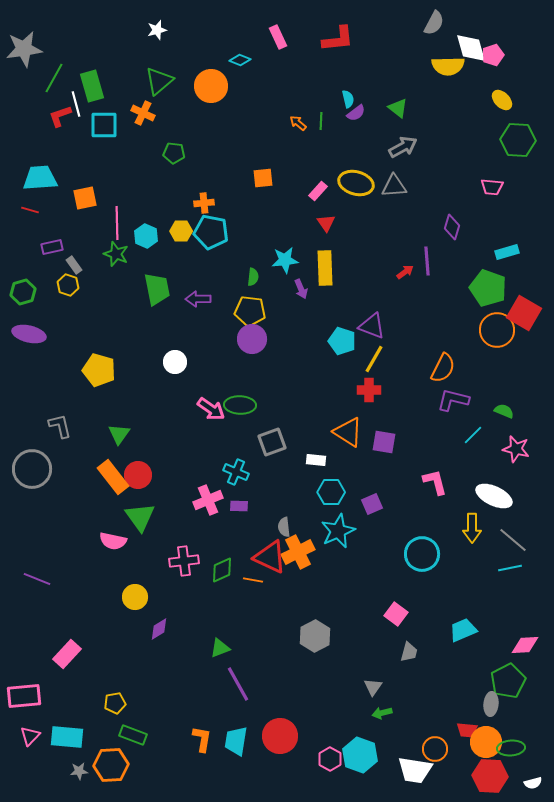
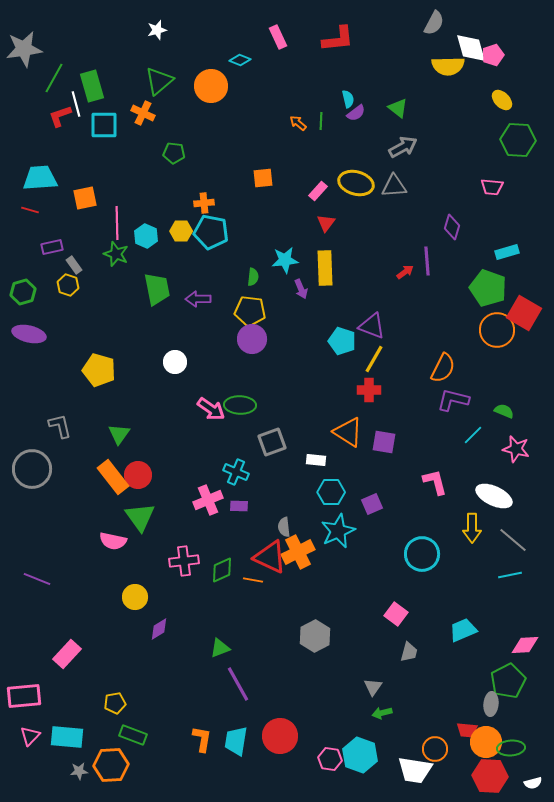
red triangle at (326, 223): rotated 12 degrees clockwise
cyan line at (510, 568): moved 7 px down
pink hexagon at (330, 759): rotated 20 degrees counterclockwise
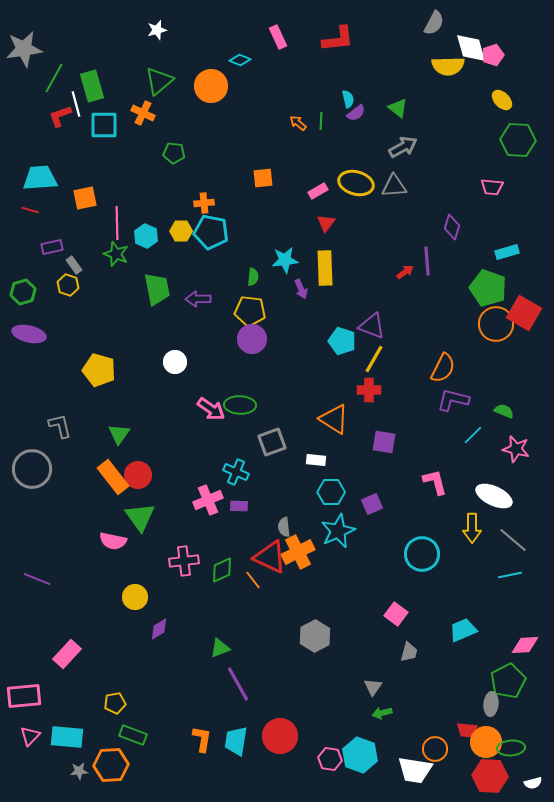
pink rectangle at (318, 191): rotated 18 degrees clockwise
orange circle at (497, 330): moved 1 px left, 6 px up
orange triangle at (348, 432): moved 14 px left, 13 px up
orange line at (253, 580): rotated 42 degrees clockwise
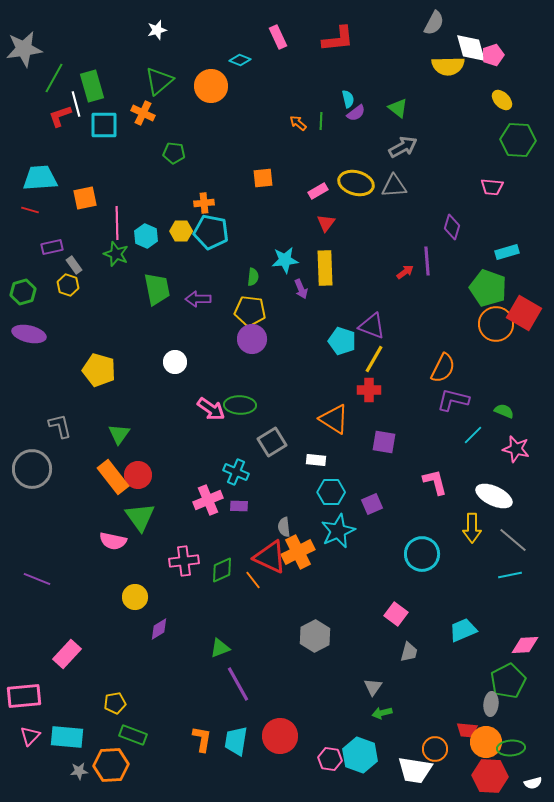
gray square at (272, 442): rotated 12 degrees counterclockwise
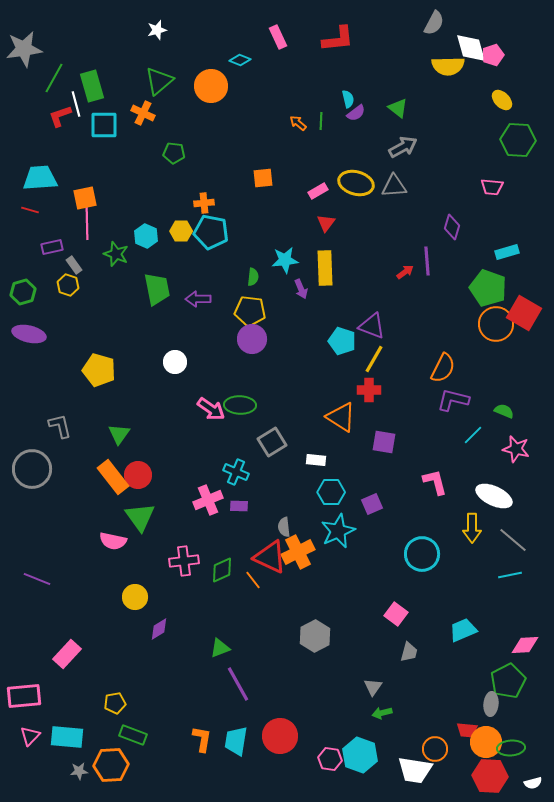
pink line at (117, 223): moved 30 px left
orange triangle at (334, 419): moved 7 px right, 2 px up
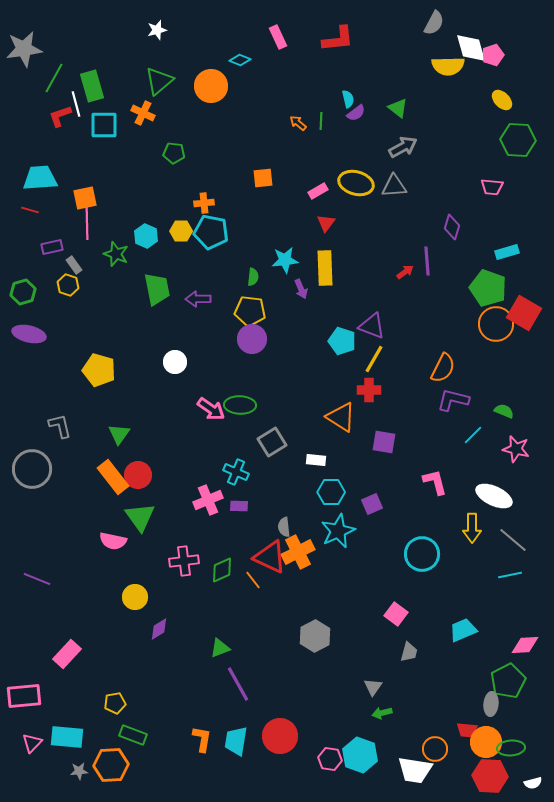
pink triangle at (30, 736): moved 2 px right, 7 px down
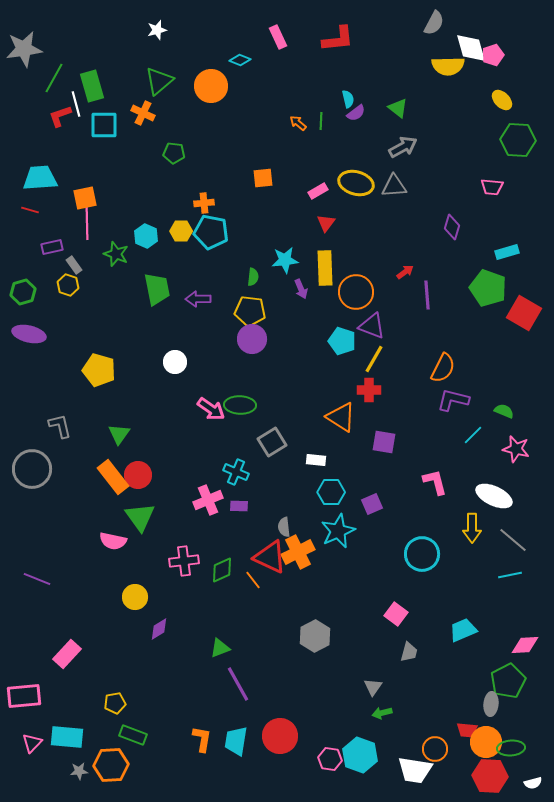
purple line at (427, 261): moved 34 px down
orange circle at (496, 324): moved 140 px left, 32 px up
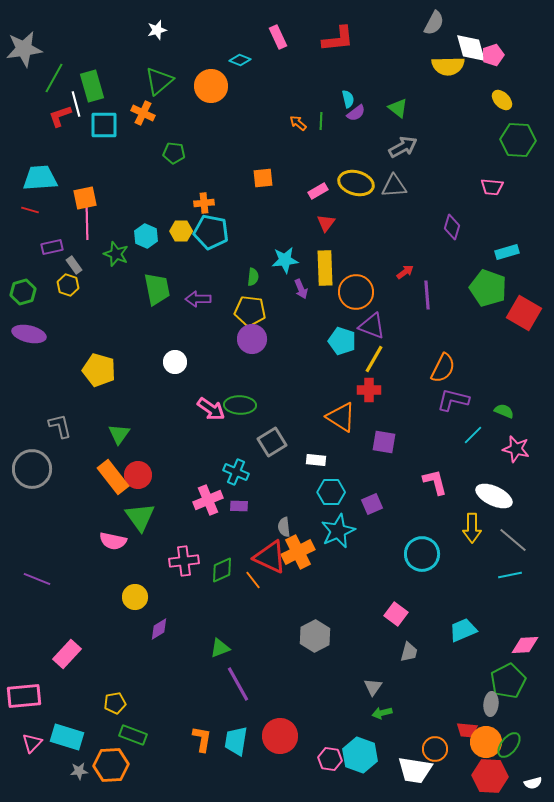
cyan rectangle at (67, 737): rotated 12 degrees clockwise
green ellipse at (511, 748): moved 2 px left, 3 px up; rotated 48 degrees counterclockwise
